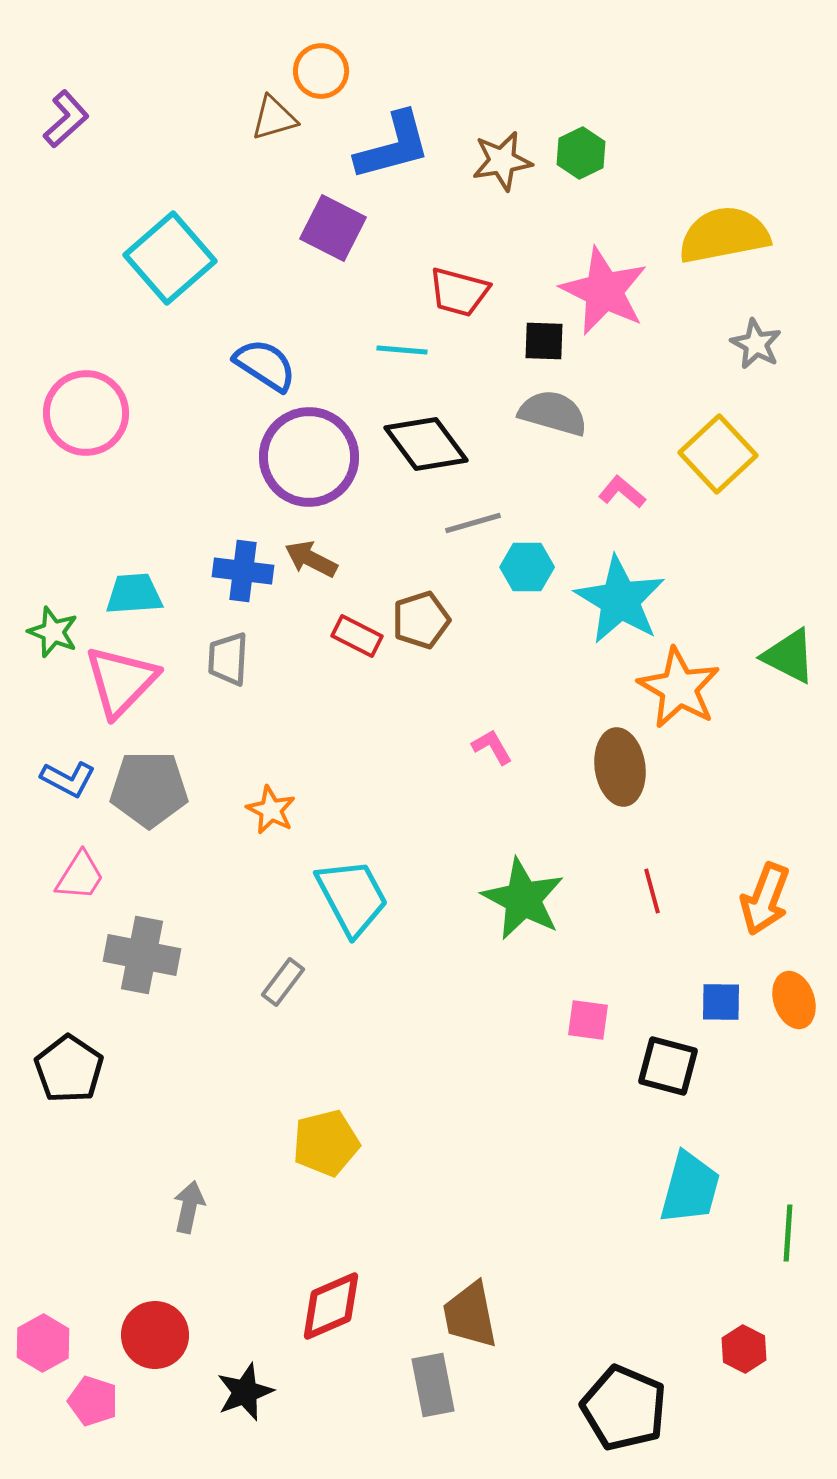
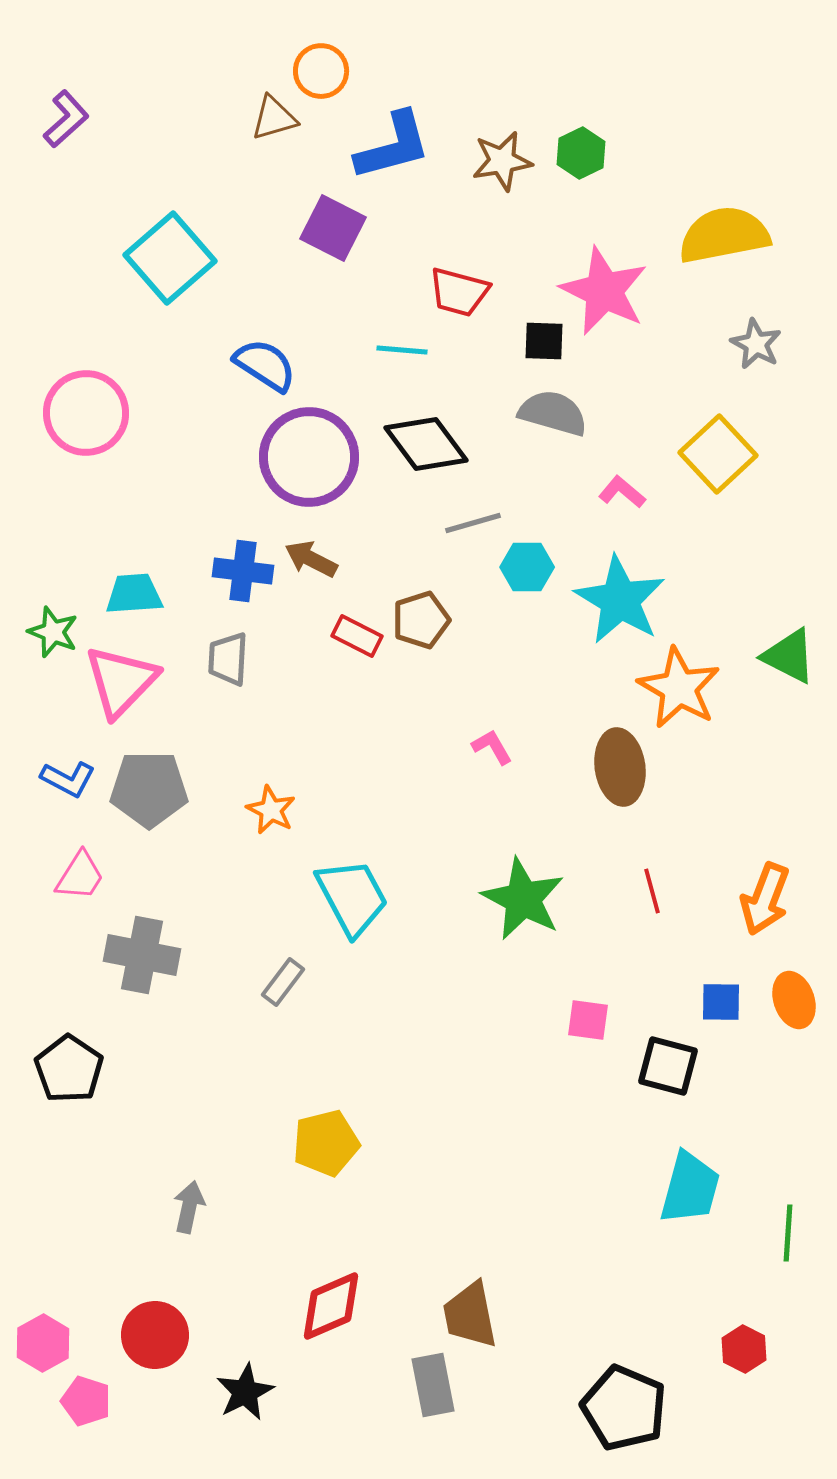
black star at (245, 1392): rotated 6 degrees counterclockwise
pink pentagon at (93, 1401): moved 7 px left
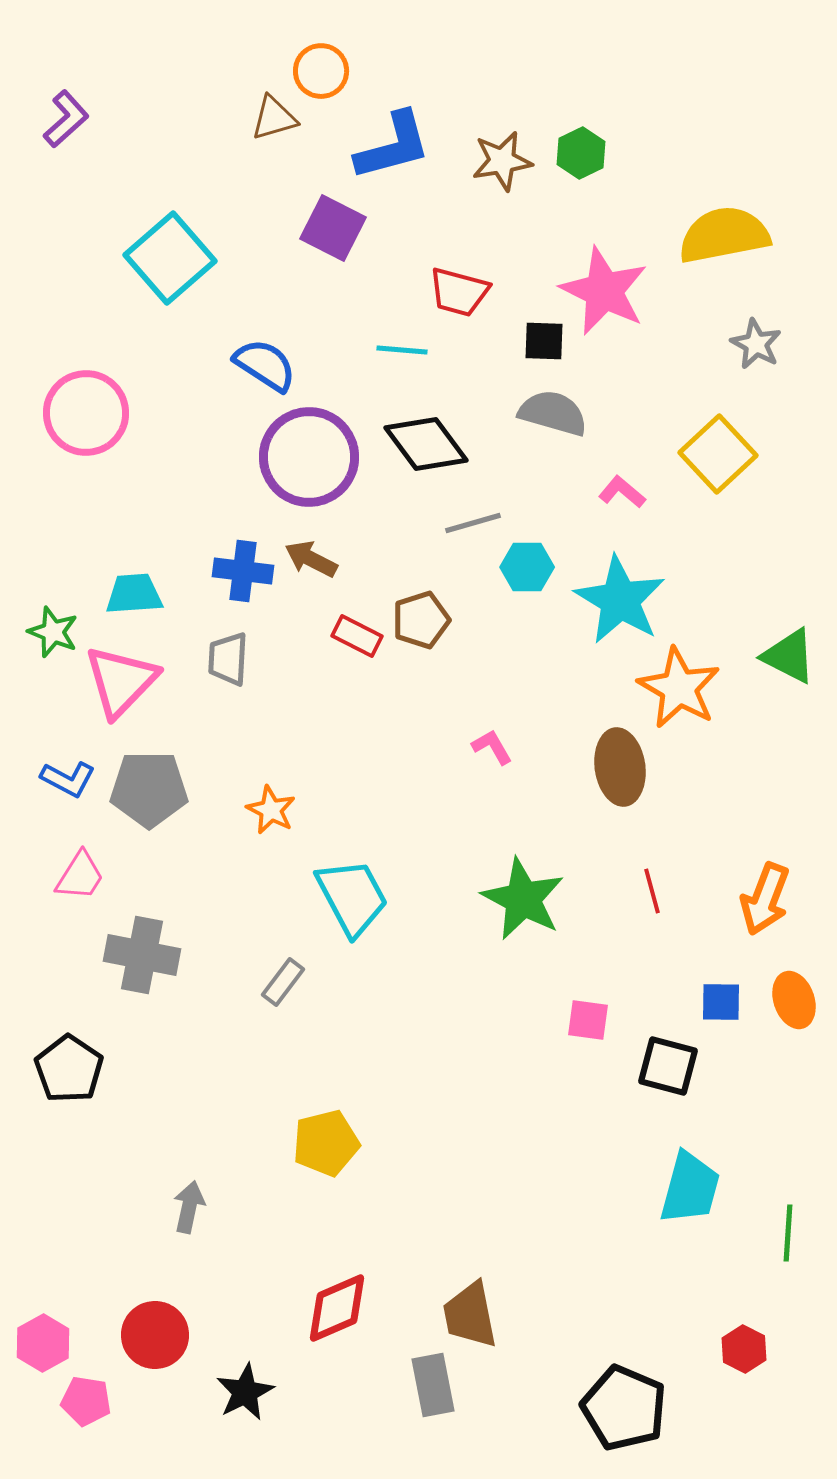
red diamond at (331, 1306): moved 6 px right, 2 px down
pink pentagon at (86, 1401): rotated 9 degrees counterclockwise
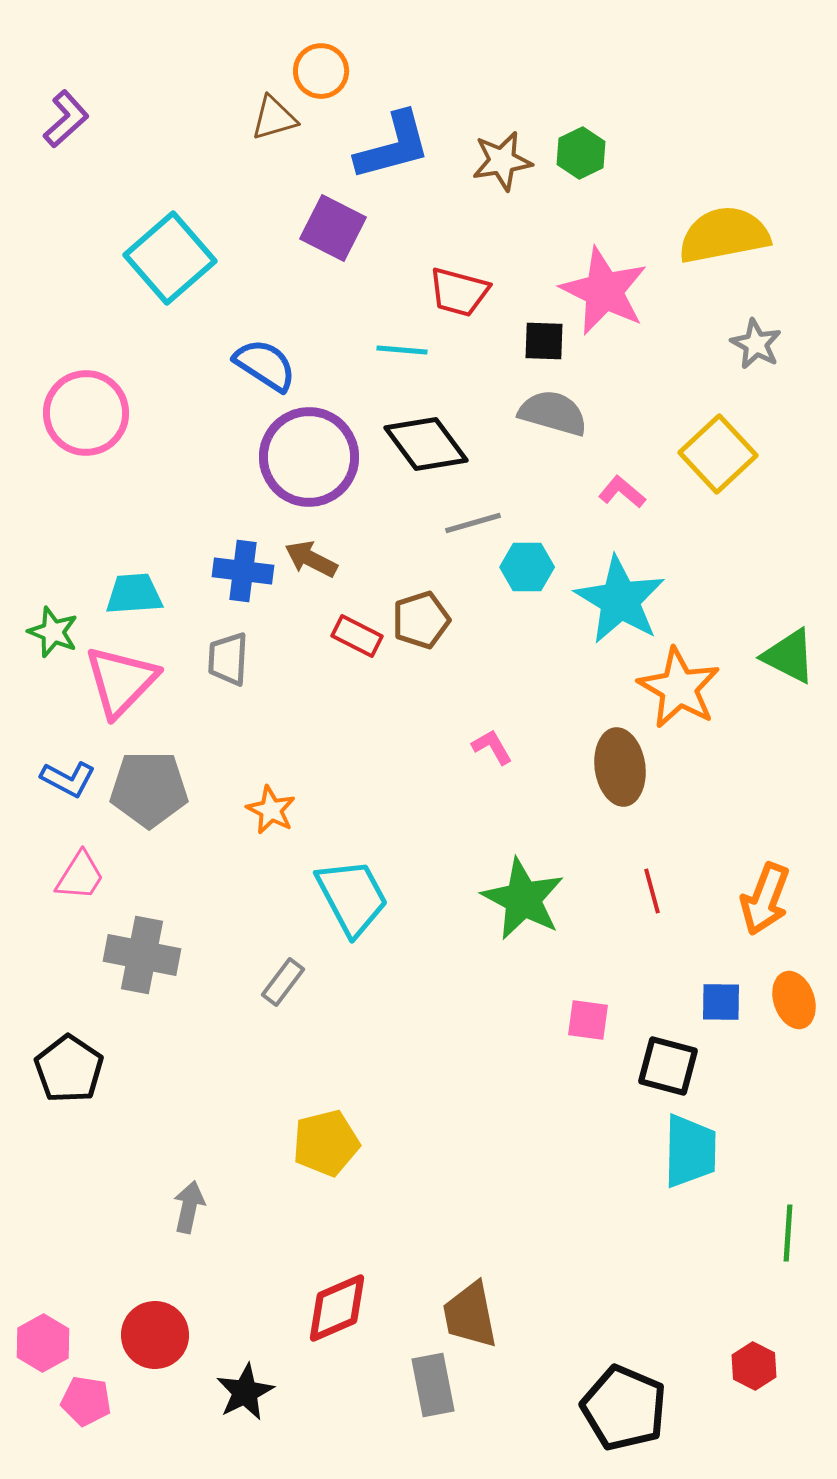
cyan trapezoid at (690, 1188): moved 37 px up; rotated 14 degrees counterclockwise
red hexagon at (744, 1349): moved 10 px right, 17 px down
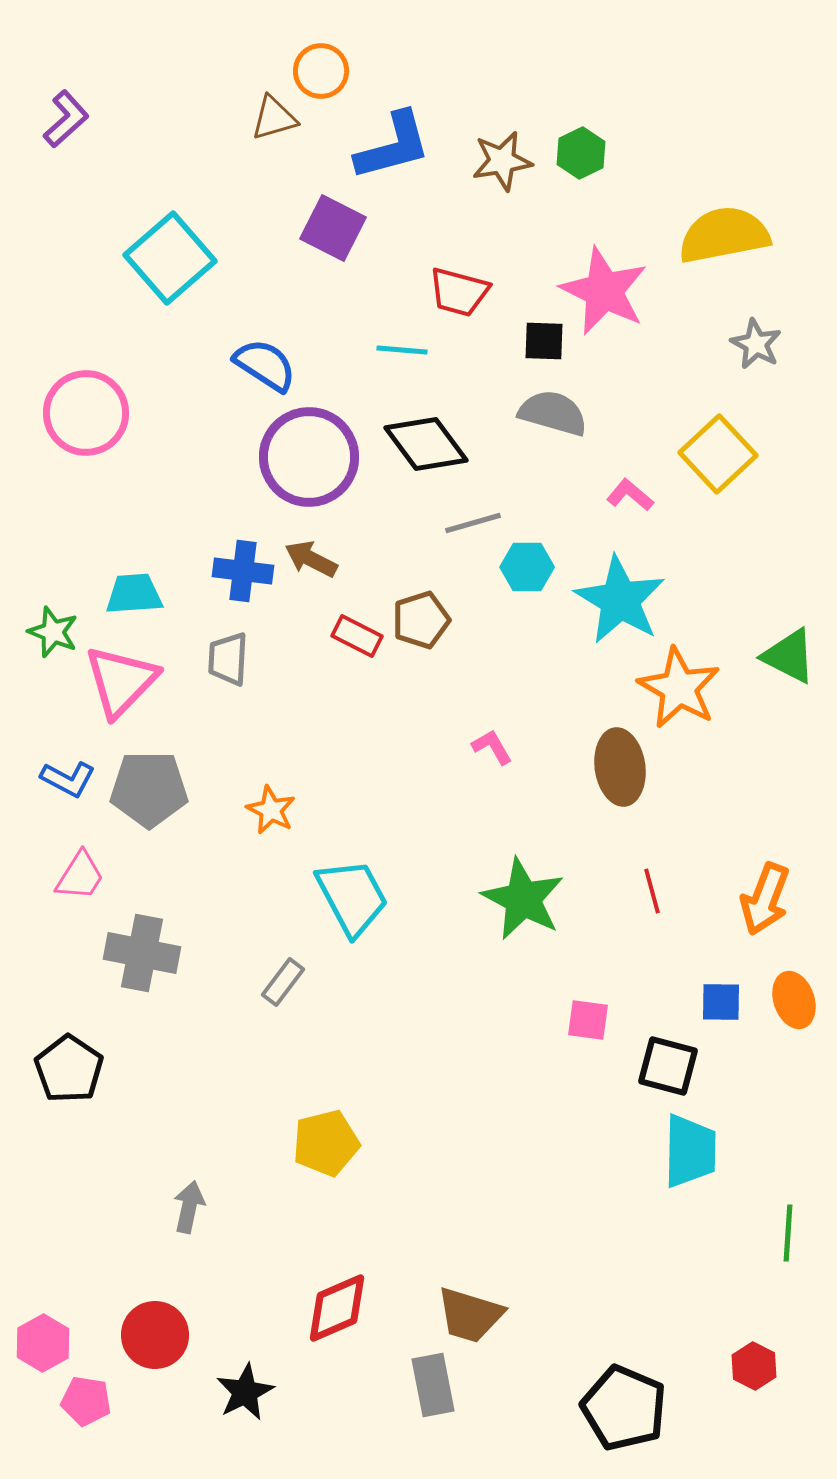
pink L-shape at (622, 492): moved 8 px right, 3 px down
gray cross at (142, 955): moved 2 px up
brown trapezoid at (470, 1315): rotated 62 degrees counterclockwise
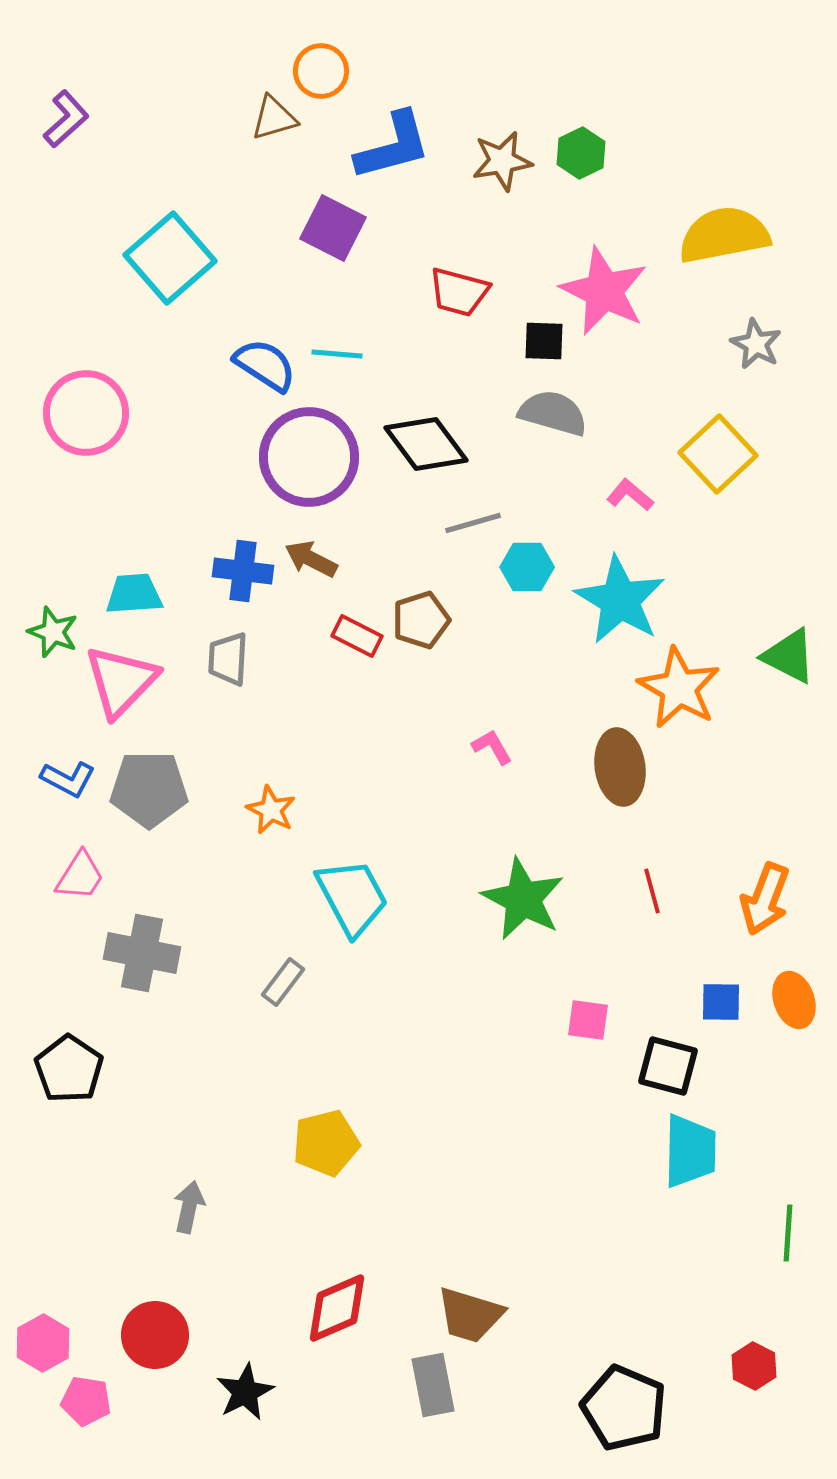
cyan line at (402, 350): moved 65 px left, 4 px down
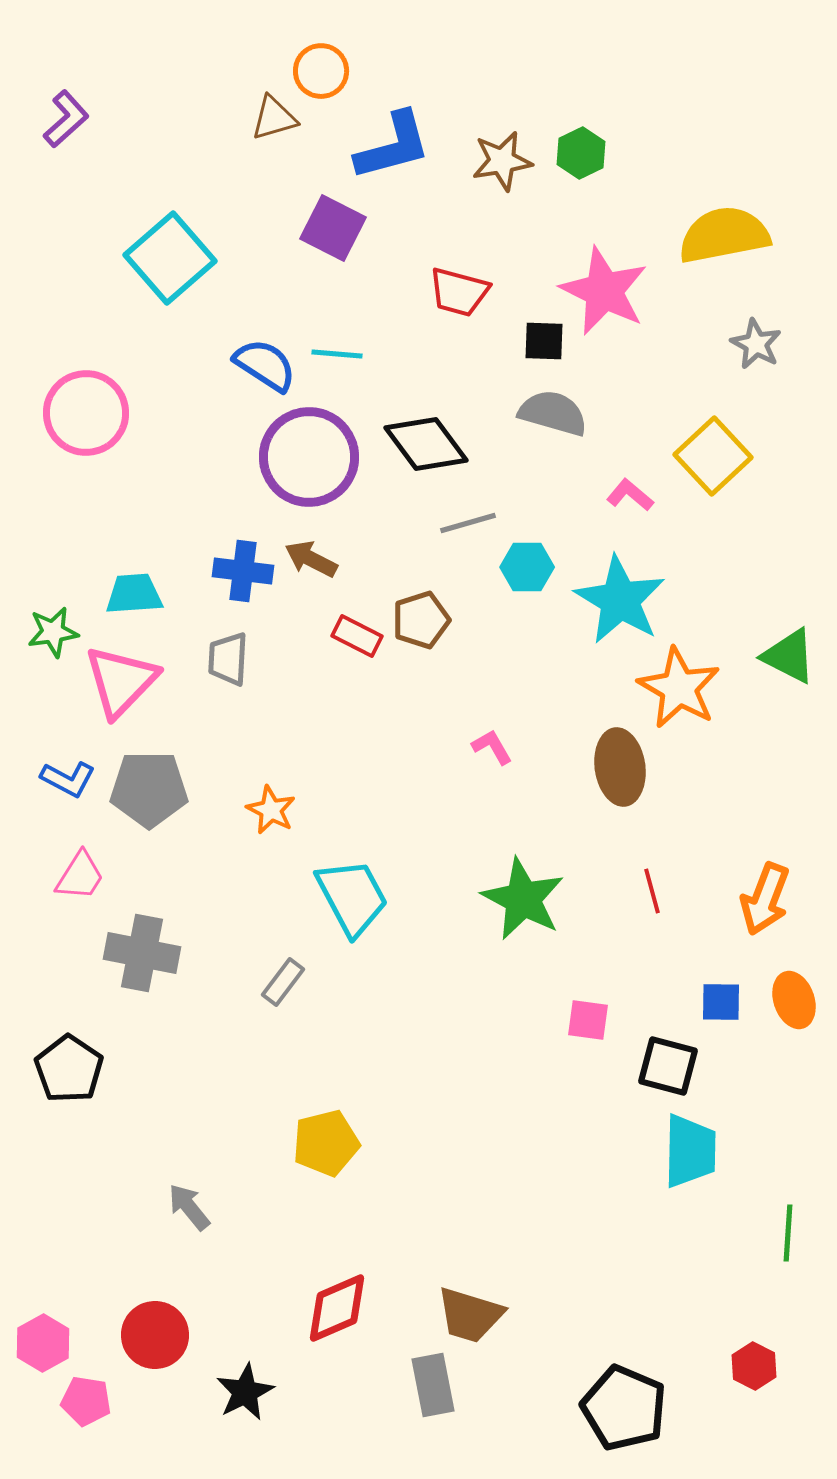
yellow square at (718, 454): moved 5 px left, 2 px down
gray line at (473, 523): moved 5 px left
green star at (53, 632): rotated 30 degrees counterclockwise
gray arrow at (189, 1207): rotated 51 degrees counterclockwise
